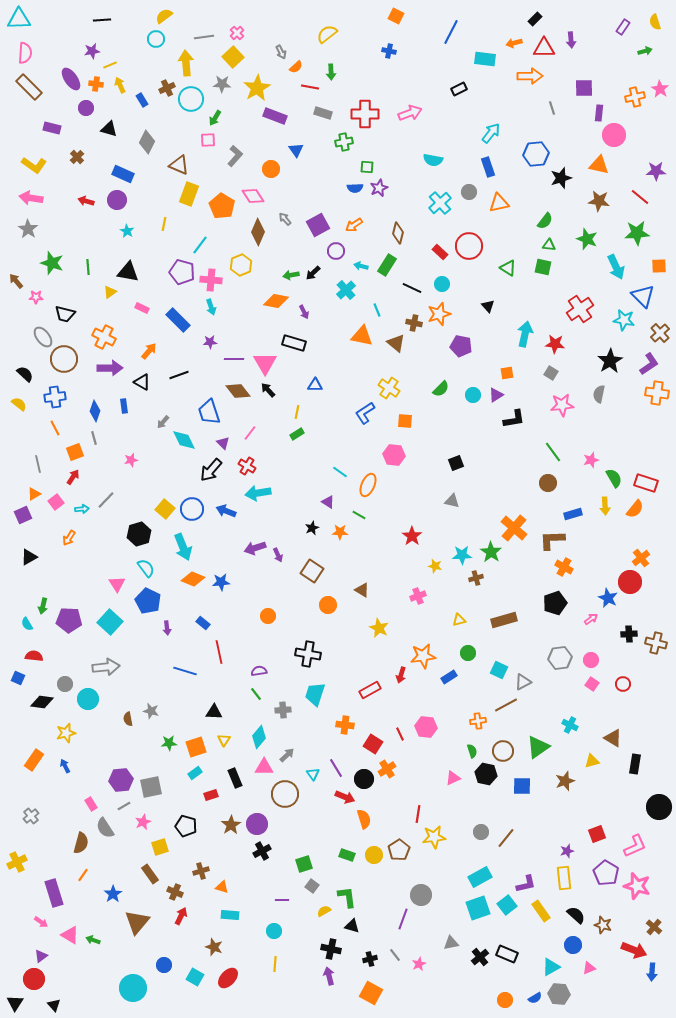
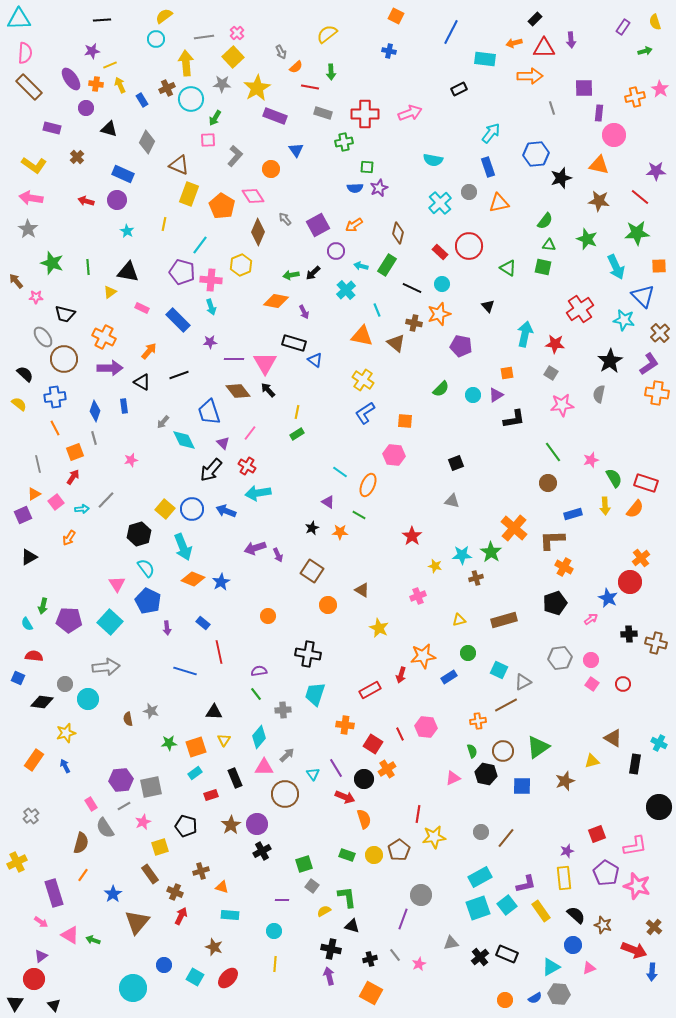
blue triangle at (315, 385): moved 25 px up; rotated 35 degrees clockwise
yellow cross at (389, 388): moved 26 px left, 8 px up
blue star at (221, 582): rotated 24 degrees counterclockwise
cyan cross at (570, 725): moved 89 px right, 18 px down
pink L-shape at (635, 846): rotated 15 degrees clockwise
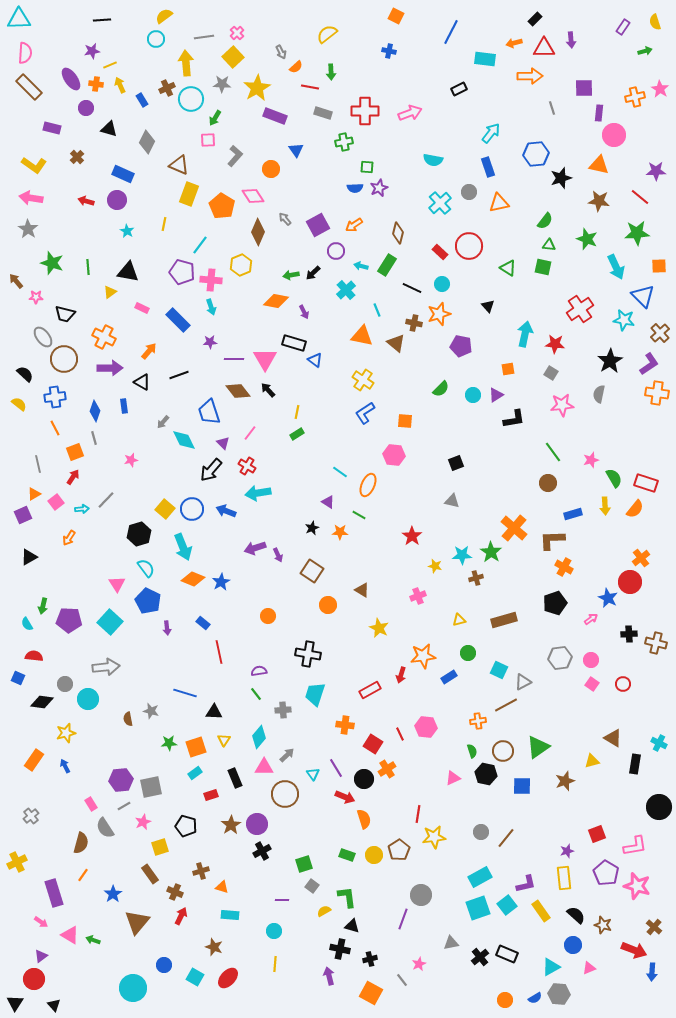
red cross at (365, 114): moved 3 px up
pink triangle at (265, 363): moved 4 px up
orange square at (507, 373): moved 1 px right, 4 px up
blue line at (185, 671): moved 22 px down
black cross at (331, 949): moved 9 px right
gray line at (395, 955): moved 7 px right, 25 px down
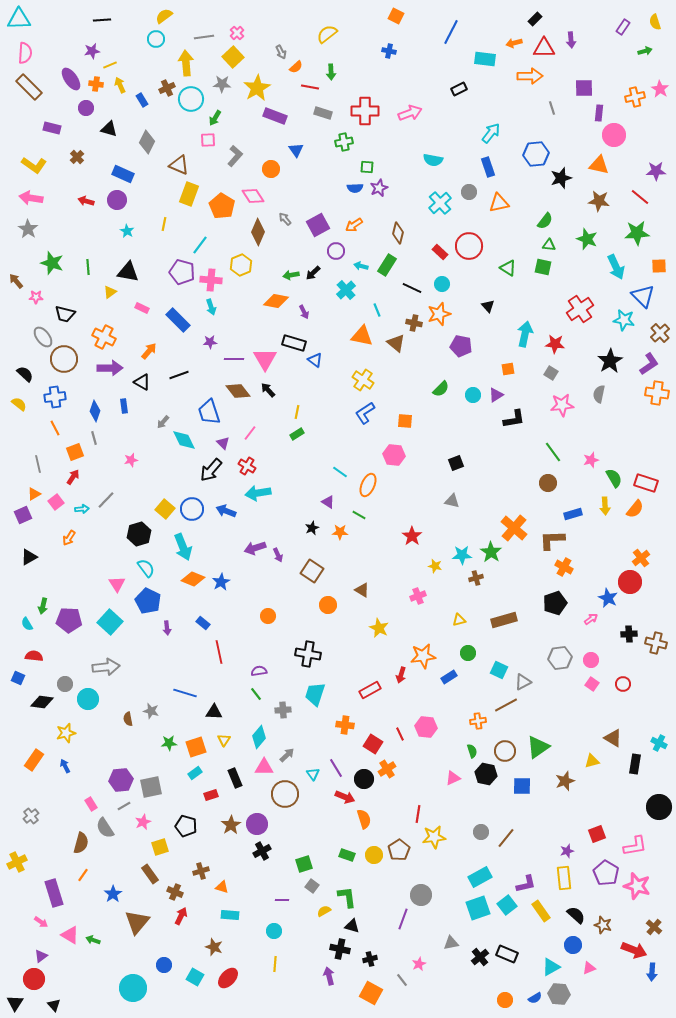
brown circle at (503, 751): moved 2 px right
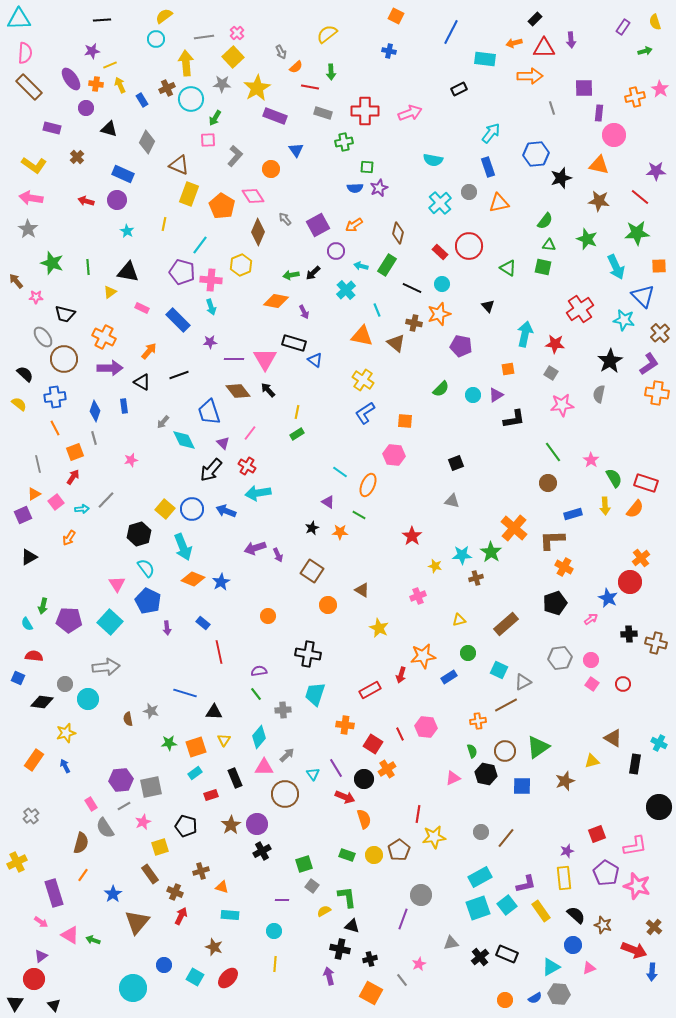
pink star at (591, 460): rotated 21 degrees counterclockwise
brown rectangle at (504, 620): moved 2 px right, 4 px down; rotated 25 degrees counterclockwise
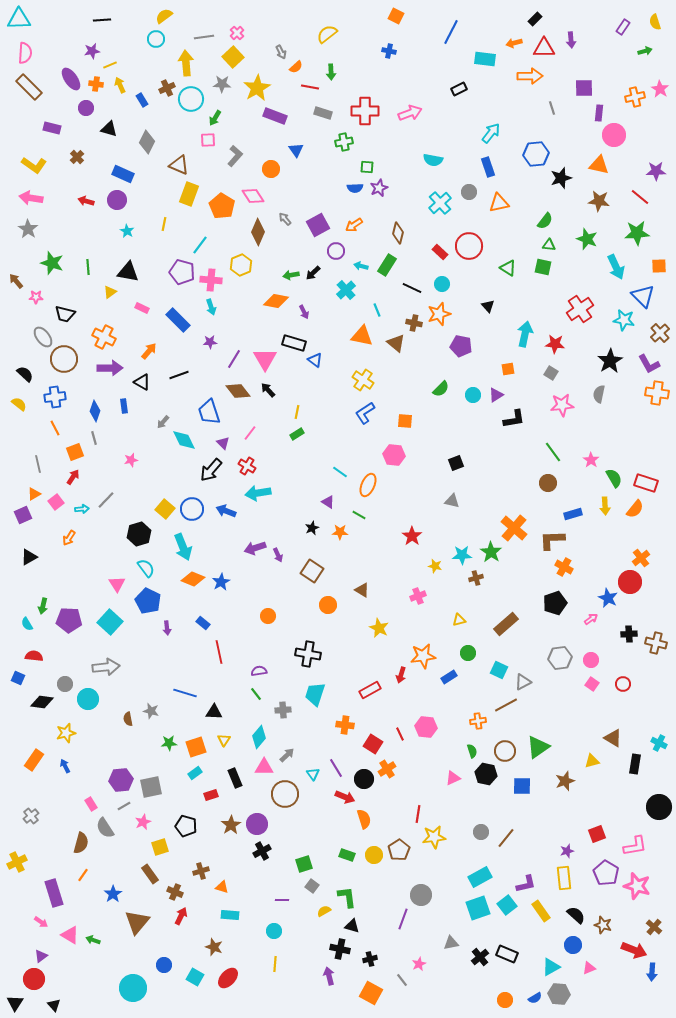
purple line at (234, 359): rotated 60 degrees counterclockwise
purple L-shape at (649, 364): rotated 95 degrees clockwise
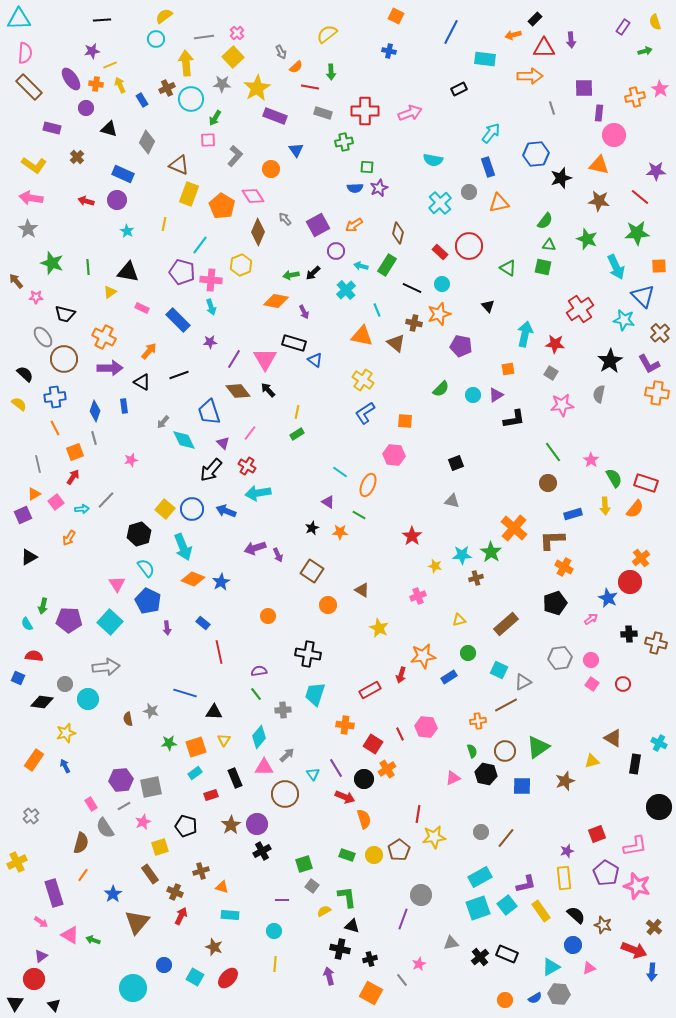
orange arrow at (514, 43): moved 1 px left, 8 px up
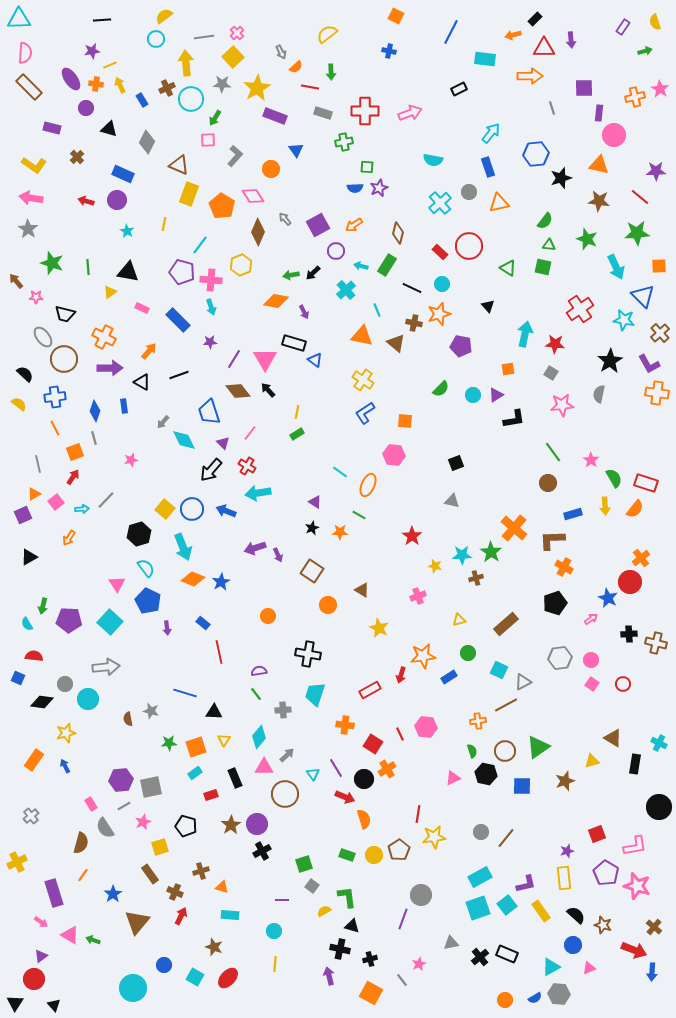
purple triangle at (328, 502): moved 13 px left
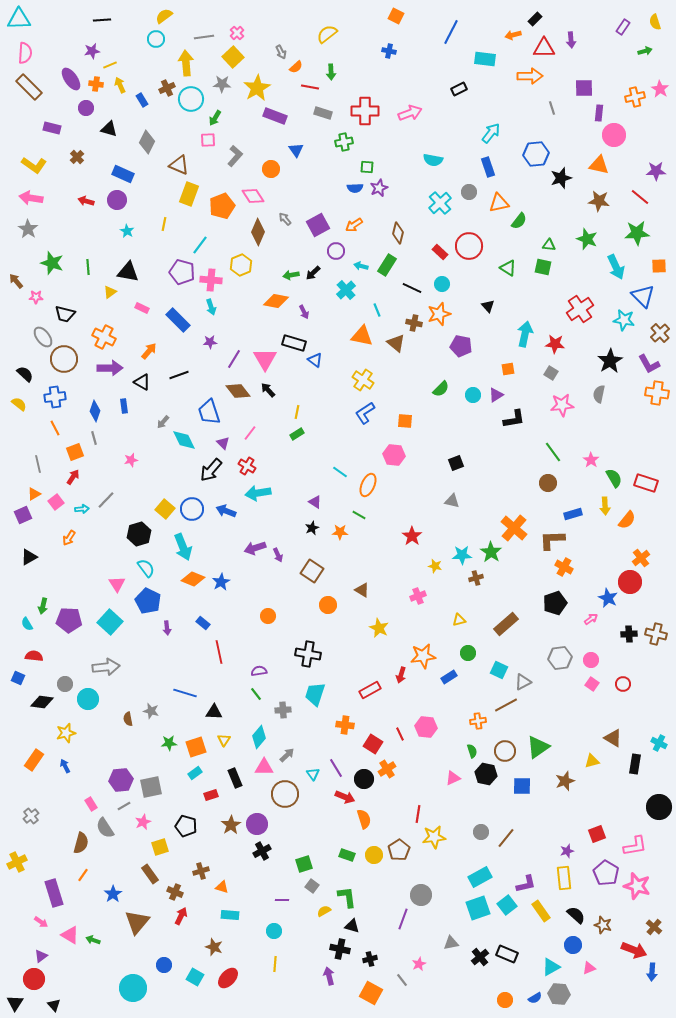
orange pentagon at (222, 206): rotated 20 degrees clockwise
green semicircle at (545, 221): moved 26 px left
orange semicircle at (635, 509): moved 8 px left, 11 px down
brown cross at (656, 643): moved 9 px up
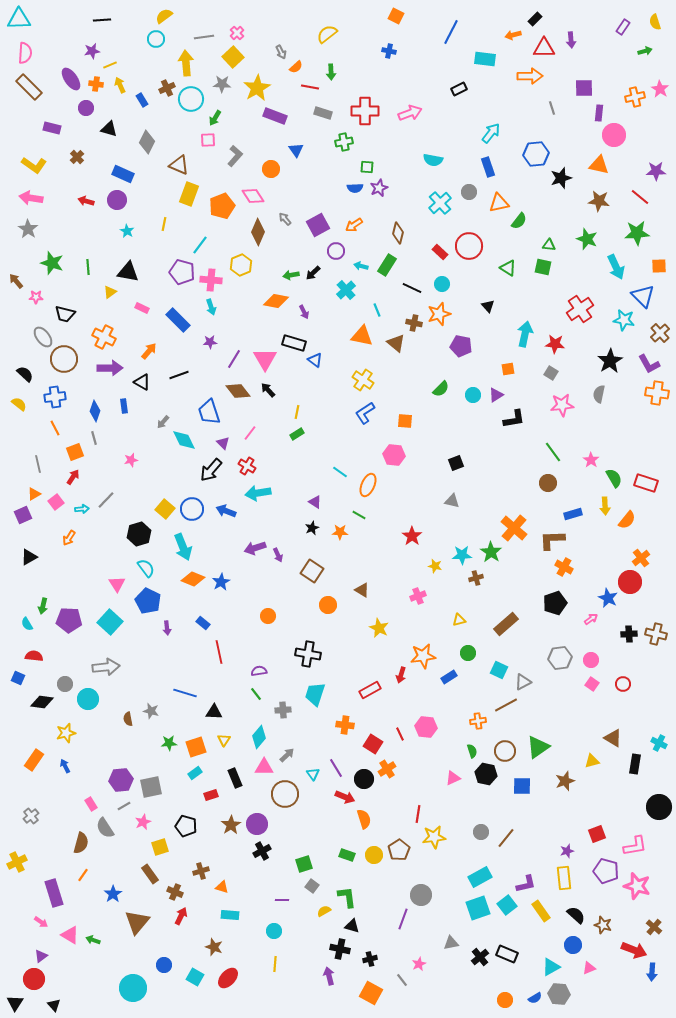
purple pentagon at (606, 873): moved 2 px up; rotated 15 degrees counterclockwise
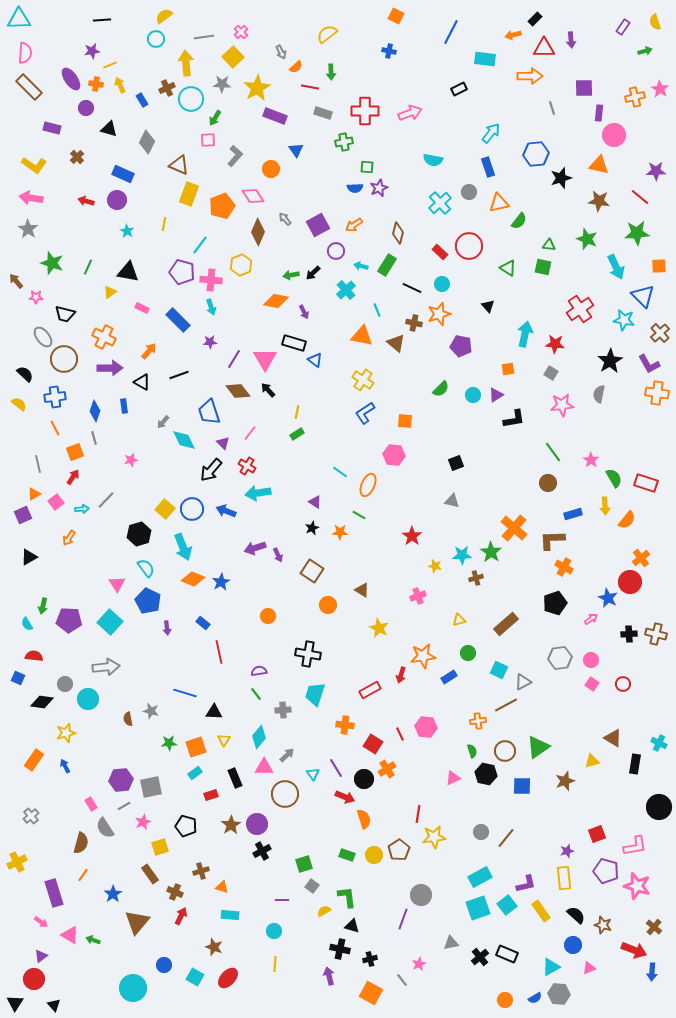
pink cross at (237, 33): moved 4 px right, 1 px up
green line at (88, 267): rotated 28 degrees clockwise
